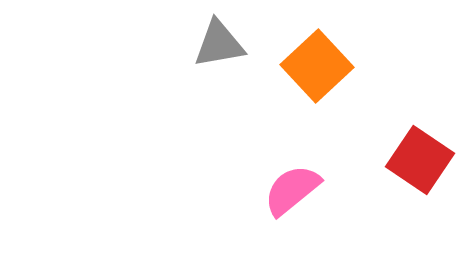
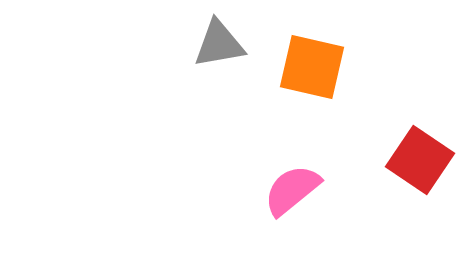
orange square: moved 5 px left, 1 px down; rotated 34 degrees counterclockwise
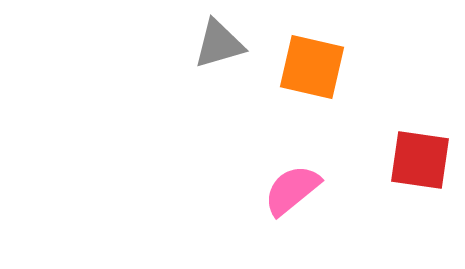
gray triangle: rotated 6 degrees counterclockwise
red square: rotated 26 degrees counterclockwise
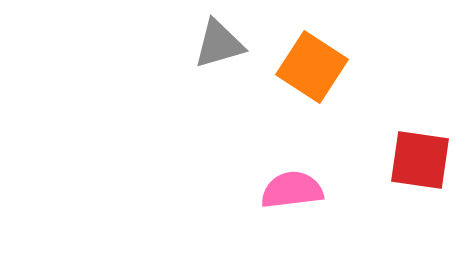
orange square: rotated 20 degrees clockwise
pink semicircle: rotated 32 degrees clockwise
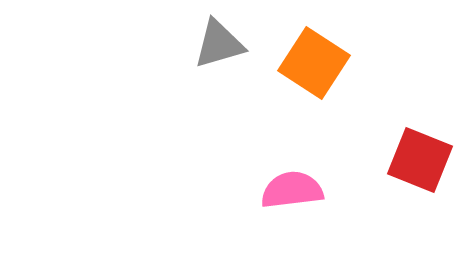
orange square: moved 2 px right, 4 px up
red square: rotated 14 degrees clockwise
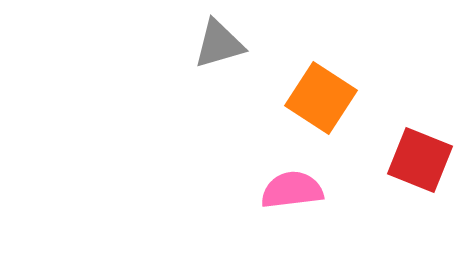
orange square: moved 7 px right, 35 px down
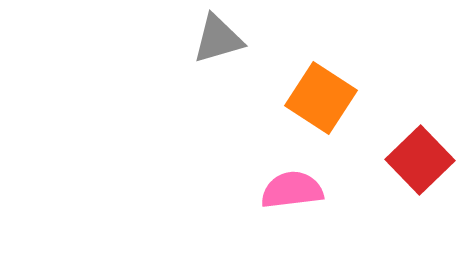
gray triangle: moved 1 px left, 5 px up
red square: rotated 24 degrees clockwise
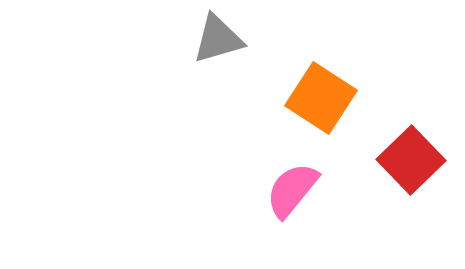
red square: moved 9 px left
pink semicircle: rotated 44 degrees counterclockwise
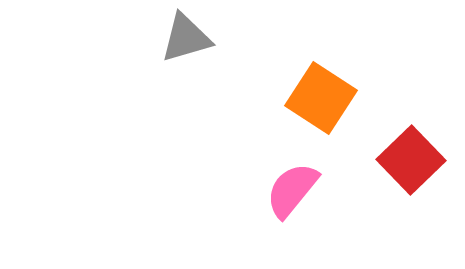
gray triangle: moved 32 px left, 1 px up
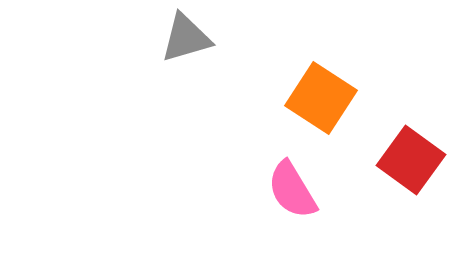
red square: rotated 10 degrees counterclockwise
pink semicircle: rotated 70 degrees counterclockwise
